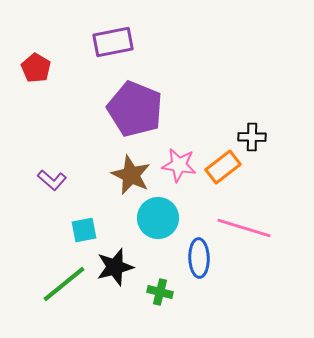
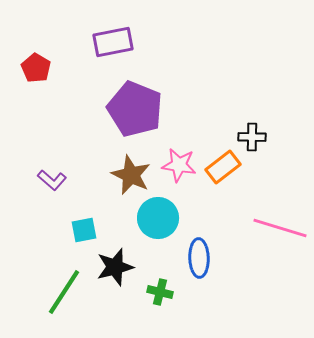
pink line: moved 36 px right
green line: moved 8 px down; rotated 18 degrees counterclockwise
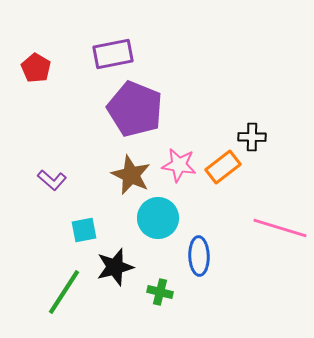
purple rectangle: moved 12 px down
blue ellipse: moved 2 px up
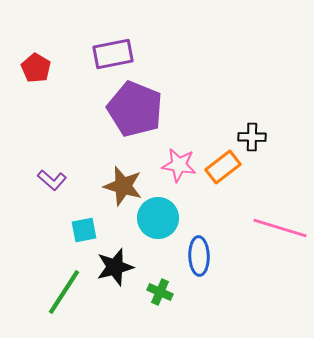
brown star: moved 8 px left, 11 px down; rotated 9 degrees counterclockwise
green cross: rotated 10 degrees clockwise
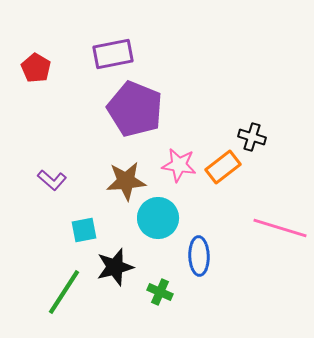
black cross: rotated 16 degrees clockwise
brown star: moved 3 px right, 5 px up; rotated 21 degrees counterclockwise
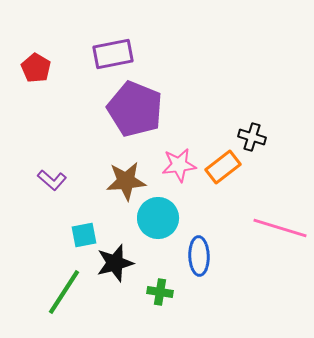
pink star: rotated 16 degrees counterclockwise
cyan square: moved 5 px down
black star: moved 4 px up
green cross: rotated 15 degrees counterclockwise
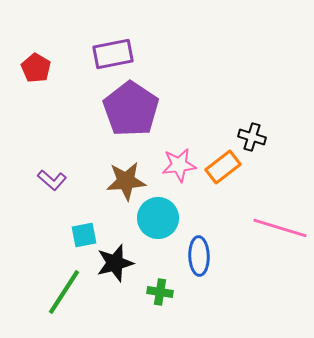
purple pentagon: moved 4 px left; rotated 12 degrees clockwise
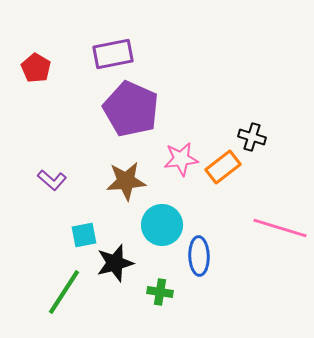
purple pentagon: rotated 10 degrees counterclockwise
pink star: moved 2 px right, 6 px up
cyan circle: moved 4 px right, 7 px down
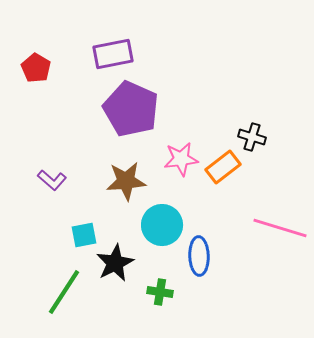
black star: rotated 12 degrees counterclockwise
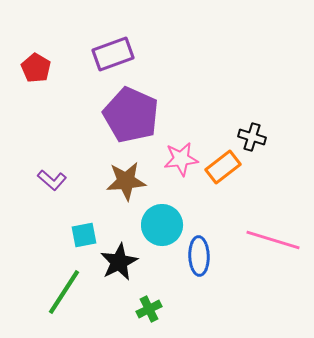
purple rectangle: rotated 9 degrees counterclockwise
purple pentagon: moved 6 px down
pink line: moved 7 px left, 12 px down
black star: moved 4 px right, 1 px up
green cross: moved 11 px left, 17 px down; rotated 35 degrees counterclockwise
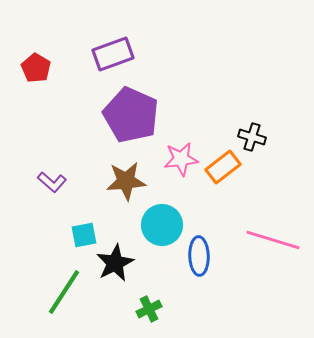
purple L-shape: moved 2 px down
black star: moved 4 px left, 1 px down
